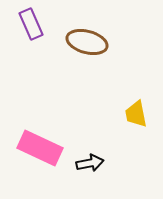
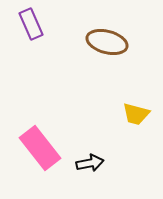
brown ellipse: moved 20 px right
yellow trapezoid: rotated 64 degrees counterclockwise
pink rectangle: rotated 27 degrees clockwise
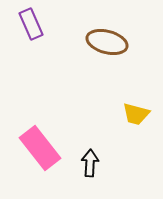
black arrow: rotated 76 degrees counterclockwise
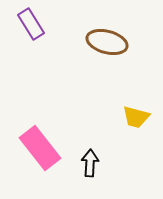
purple rectangle: rotated 8 degrees counterclockwise
yellow trapezoid: moved 3 px down
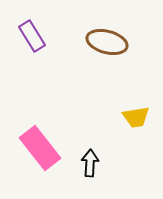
purple rectangle: moved 1 px right, 12 px down
yellow trapezoid: rotated 24 degrees counterclockwise
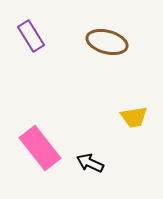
purple rectangle: moved 1 px left
yellow trapezoid: moved 2 px left
black arrow: rotated 68 degrees counterclockwise
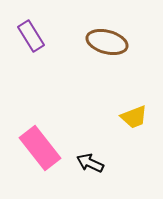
yellow trapezoid: rotated 12 degrees counterclockwise
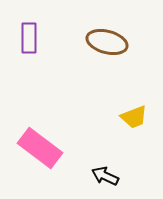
purple rectangle: moved 2 px left, 2 px down; rotated 32 degrees clockwise
pink rectangle: rotated 15 degrees counterclockwise
black arrow: moved 15 px right, 13 px down
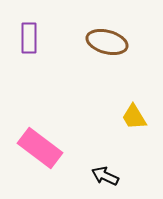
yellow trapezoid: rotated 80 degrees clockwise
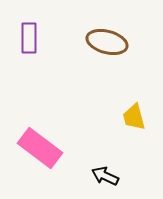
yellow trapezoid: rotated 16 degrees clockwise
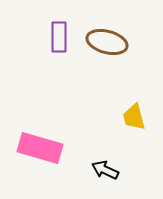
purple rectangle: moved 30 px right, 1 px up
pink rectangle: rotated 21 degrees counterclockwise
black arrow: moved 6 px up
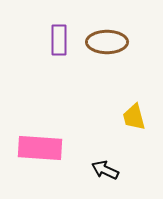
purple rectangle: moved 3 px down
brown ellipse: rotated 15 degrees counterclockwise
pink rectangle: rotated 12 degrees counterclockwise
